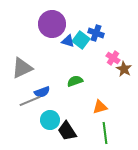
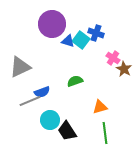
gray triangle: moved 2 px left, 1 px up
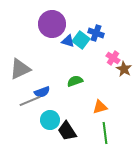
gray triangle: moved 2 px down
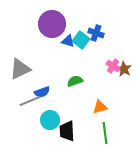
pink cross: moved 8 px down
black trapezoid: rotated 30 degrees clockwise
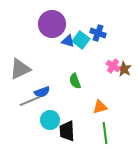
blue cross: moved 2 px right
green semicircle: rotated 91 degrees counterclockwise
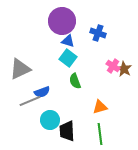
purple circle: moved 10 px right, 3 px up
cyan square: moved 13 px left, 18 px down
green line: moved 5 px left, 1 px down
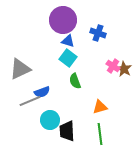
purple circle: moved 1 px right, 1 px up
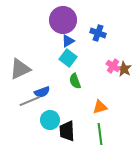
blue triangle: rotated 48 degrees counterclockwise
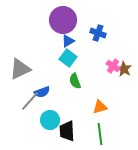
gray line: rotated 25 degrees counterclockwise
